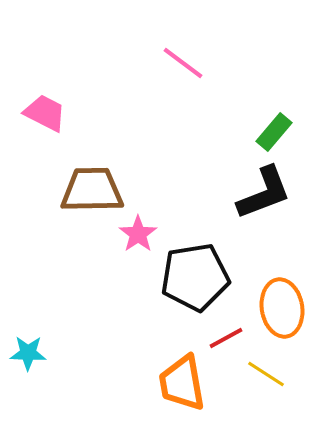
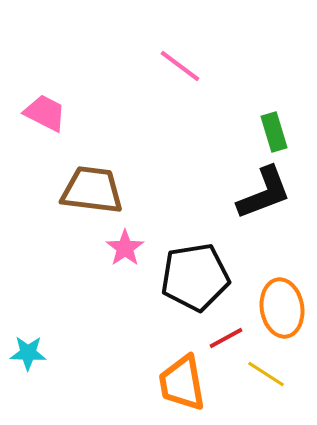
pink line: moved 3 px left, 3 px down
green rectangle: rotated 57 degrees counterclockwise
brown trapezoid: rotated 8 degrees clockwise
pink star: moved 13 px left, 14 px down
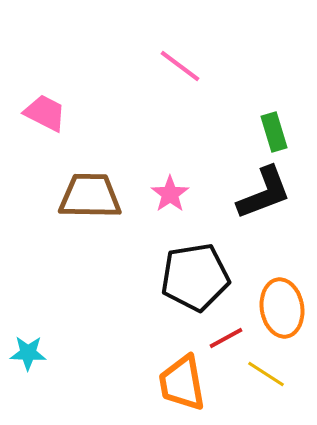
brown trapezoid: moved 2 px left, 6 px down; rotated 6 degrees counterclockwise
pink star: moved 45 px right, 54 px up
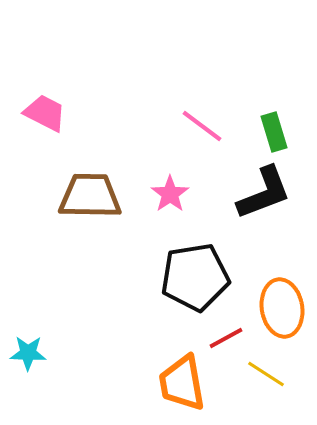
pink line: moved 22 px right, 60 px down
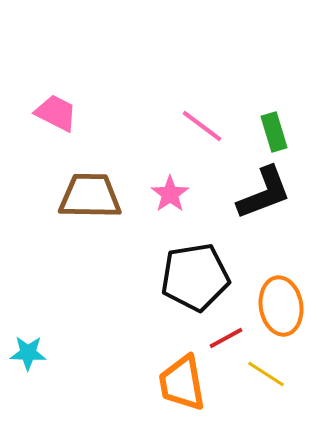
pink trapezoid: moved 11 px right
orange ellipse: moved 1 px left, 2 px up
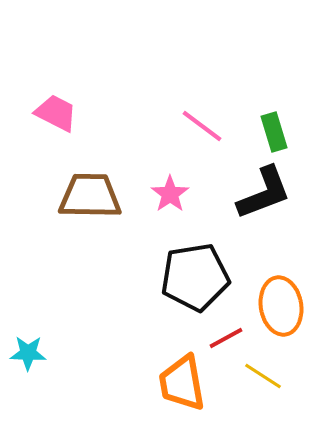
yellow line: moved 3 px left, 2 px down
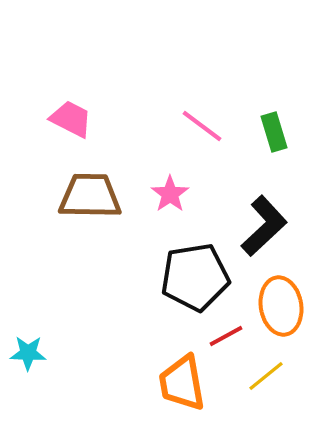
pink trapezoid: moved 15 px right, 6 px down
black L-shape: moved 33 px down; rotated 22 degrees counterclockwise
red line: moved 2 px up
yellow line: moved 3 px right; rotated 72 degrees counterclockwise
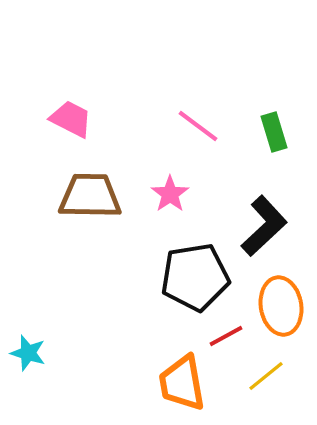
pink line: moved 4 px left
cyan star: rotated 15 degrees clockwise
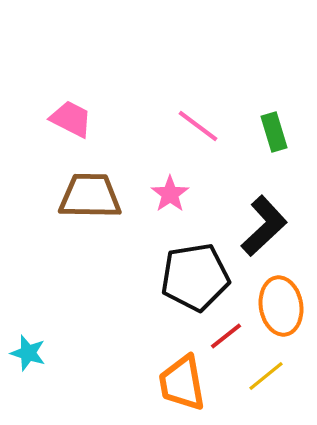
red line: rotated 9 degrees counterclockwise
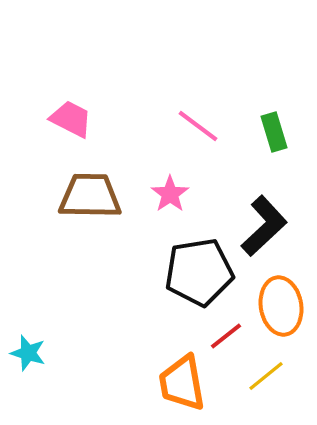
black pentagon: moved 4 px right, 5 px up
